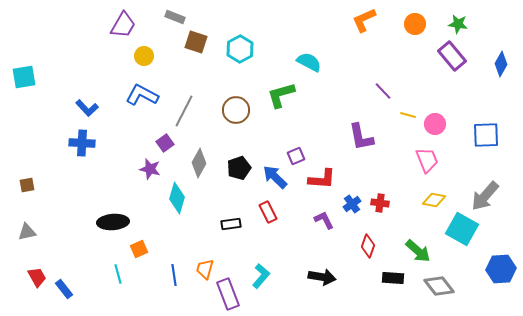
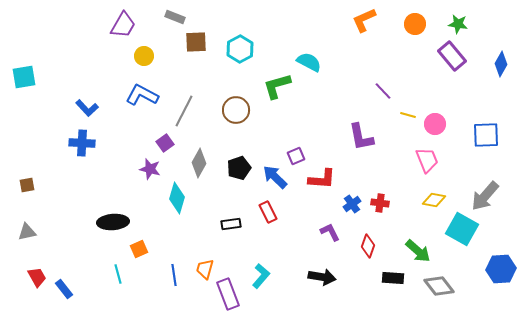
brown square at (196, 42): rotated 20 degrees counterclockwise
green L-shape at (281, 95): moved 4 px left, 9 px up
purple L-shape at (324, 220): moved 6 px right, 12 px down
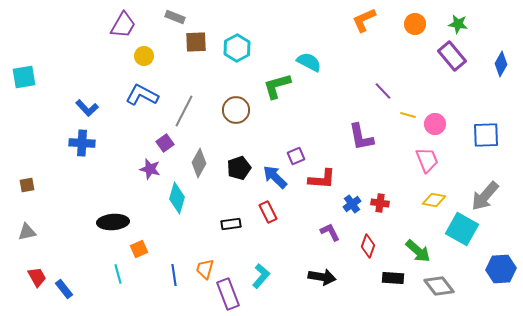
cyan hexagon at (240, 49): moved 3 px left, 1 px up
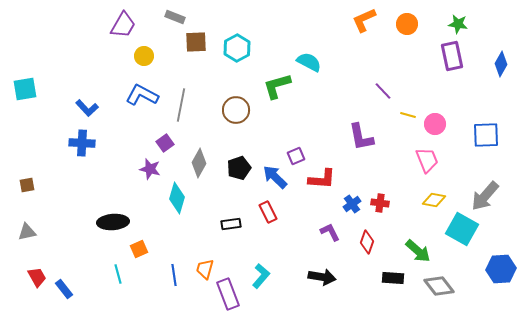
orange circle at (415, 24): moved 8 px left
purple rectangle at (452, 56): rotated 28 degrees clockwise
cyan square at (24, 77): moved 1 px right, 12 px down
gray line at (184, 111): moved 3 px left, 6 px up; rotated 16 degrees counterclockwise
red diamond at (368, 246): moved 1 px left, 4 px up
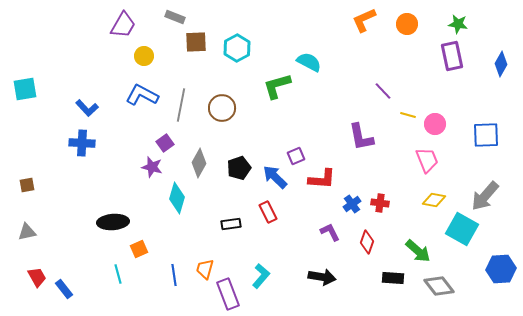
brown circle at (236, 110): moved 14 px left, 2 px up
purple star at (150, 169): moved 2 px right, 2 px up
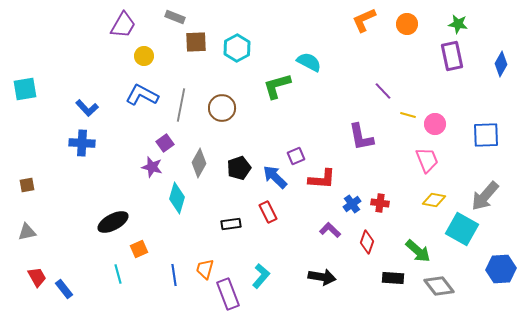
black ellipse at (113, 222): rotated 24 degrees counterclockwise
purple L-shape at (330, 232): moved 2 px up; rotated 20 degrees counterclockwise
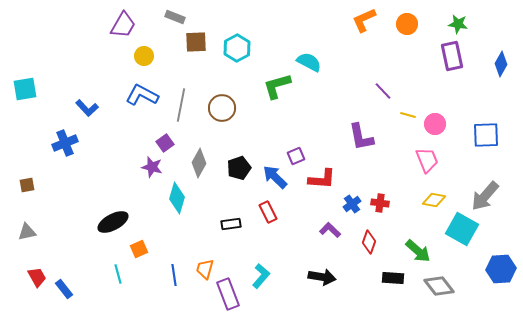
blue cross at (82, 143): moved 17 px left; rotated 25 degrees counterclockwise
red diamond at (367, 242): moved 2 px right
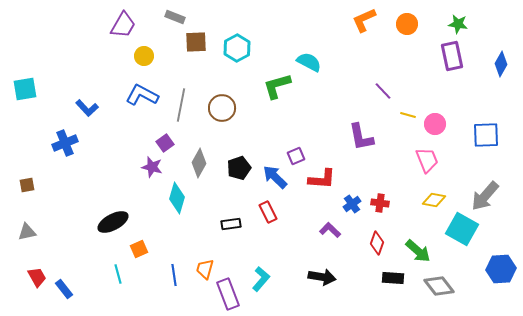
red diamond at (369, 242): moved 8 px right, 1 px down
cyan L-shape at (261, 276): moved 3 px down
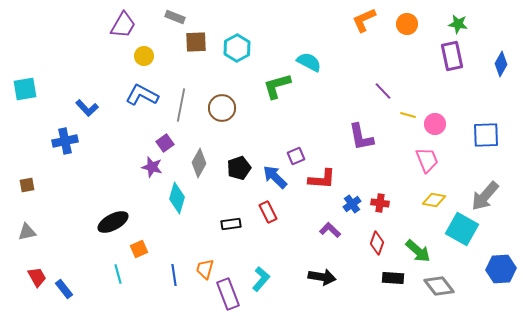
blue cross at (65, 143): moved 2 px up; rotated 10 degrees clockwise
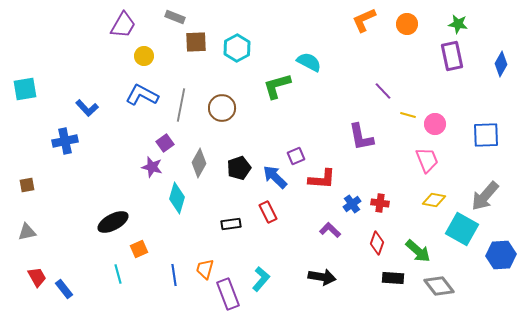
blue hexagon at (501, 269): moved 14 px up
